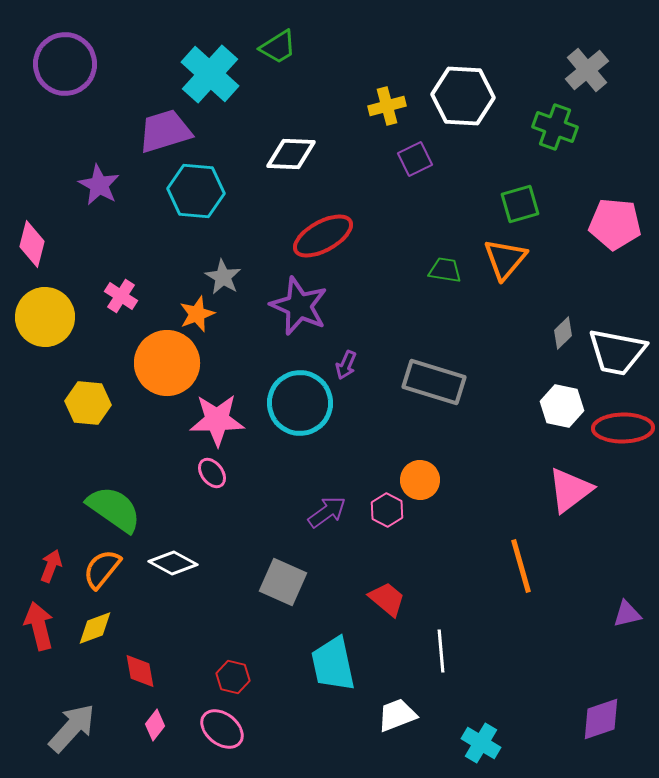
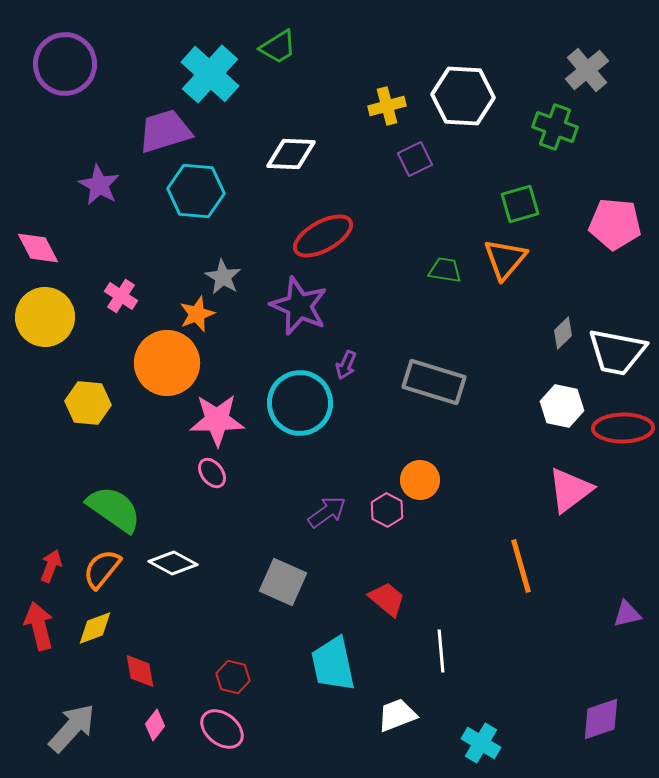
pink diamond at (32, 244): moved 6 px right, 4 px down; rotated 42 degrees counterclockwise
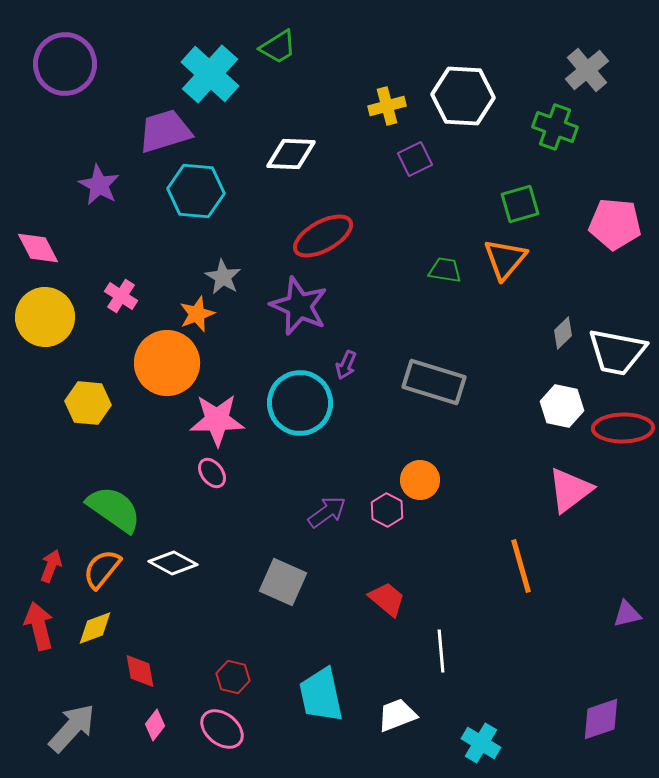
cyan trapezoid at (333, 664): moved 12 px left, 31 px down
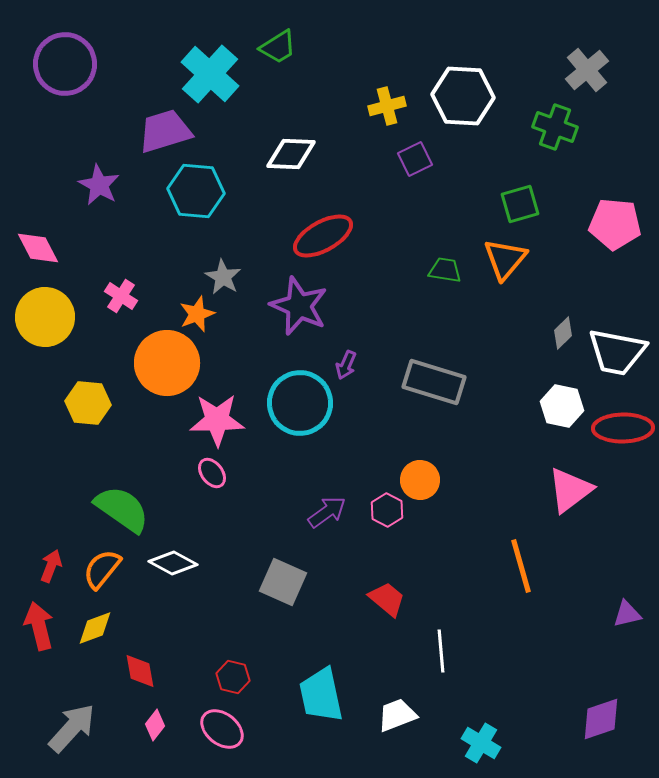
green semicircle at (114, 509): moved 8 px right
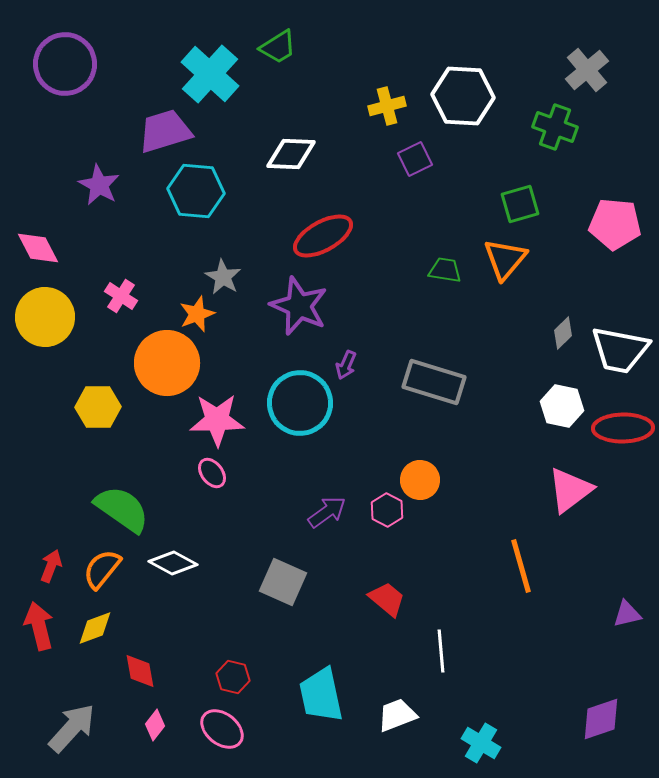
white trapezoid at (617, 352): moved 3 px right, 2 px up
yellow hexagon at (88, 403): moved 10 px right, 4 px down; rotated 6 degrees counterclockwise
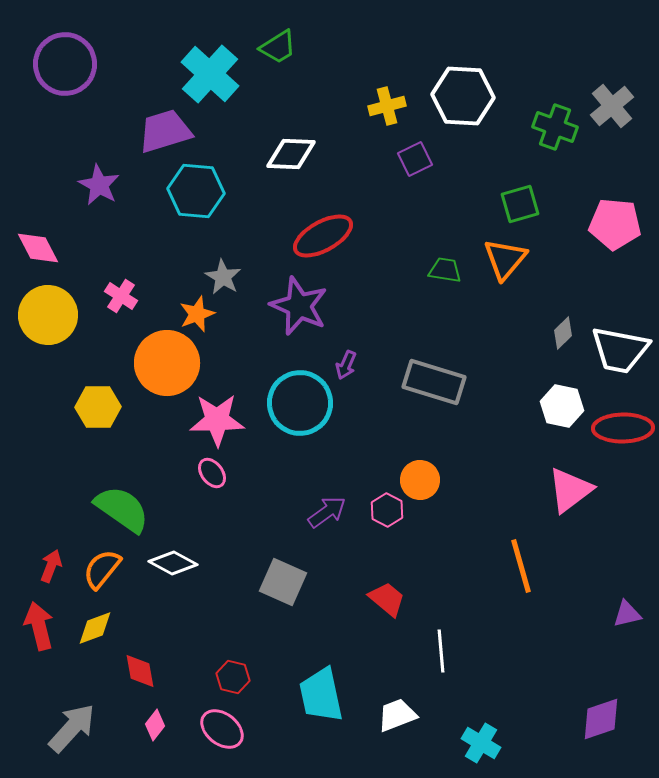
gray cross at (587, 70): moved 25 px right, 36 px down
yellow circle at (45, 317): moved 3 px right, 2 px up
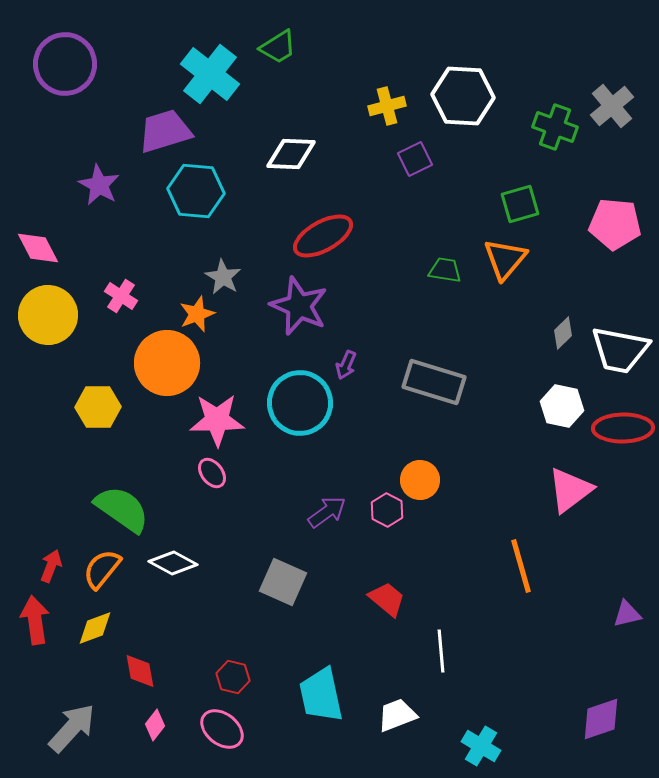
cyan cross at (210, 74): rotated 4 degrees counterclockwise
red arrow at (39, 626): moved 4 px left, 6 px up; rotated 6 degrees clockwise
cyan cross at (481, 743): moved 3 px down
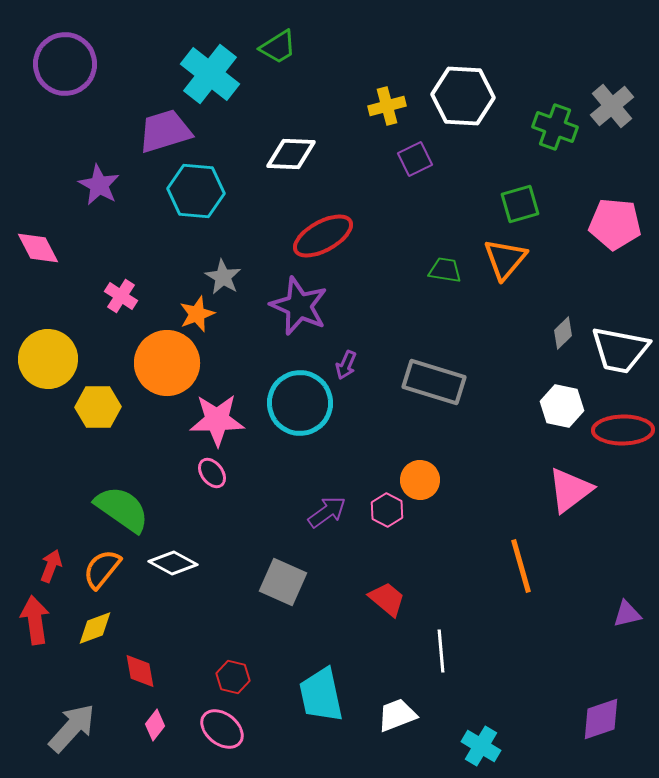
yellow circle at (48, 315): moved 44 px down
red ellipse at (623, 428): moved 2 px down
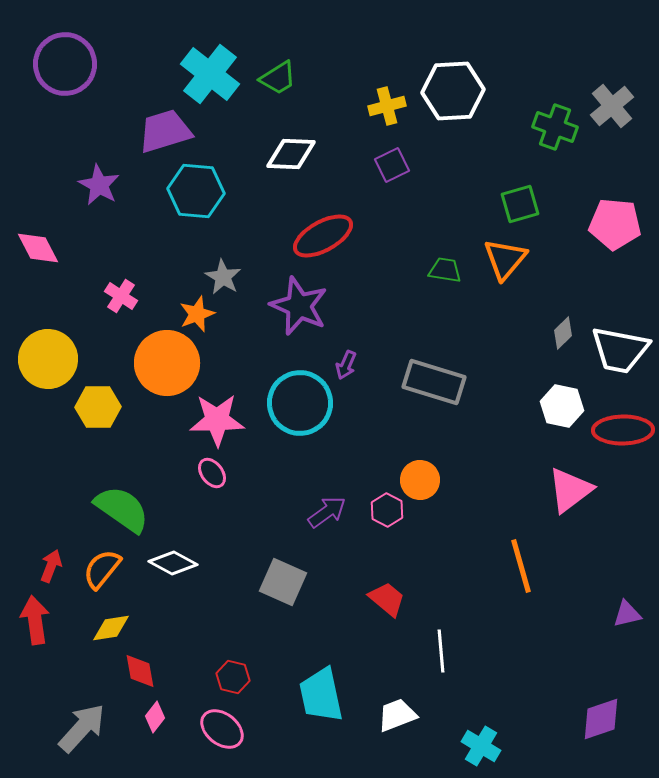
green trapezoid at (278, 47): moved 31 px down
white hexagon at (463, 96): moved 10 px left, 5 px up; rotated 6 degrees counterclockwise
purple square at (415, 159): moved 23 px left, 6 px down
yellow diamond at (95, 628): moved 16 px right; rotated 12 degrees clockwise
pink diamond at (155, 725): moved 8 px up
gray arrow at (72, 728): moved 10 px right
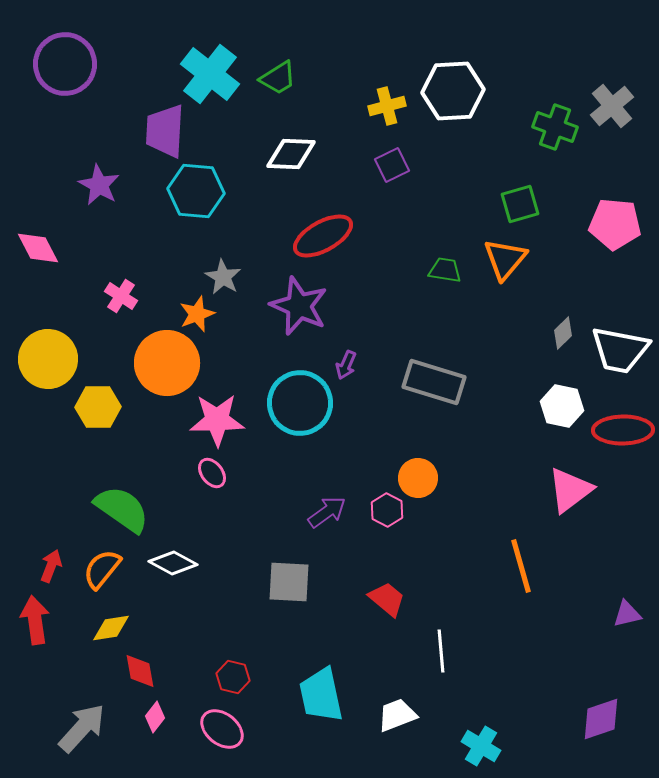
purple trapezoid at (165, 131): rotated 70 degrees counterclockwise
orange circle at (420, 480): moved 2 px left, 2 px up
gray square at (283, 582): moved 6 px right; rotated 21 degrees counterclockwise
